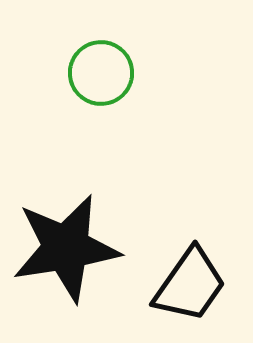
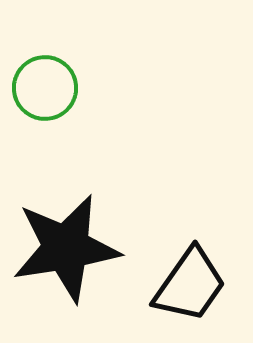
green circle: moved 56 px left, 15 px down
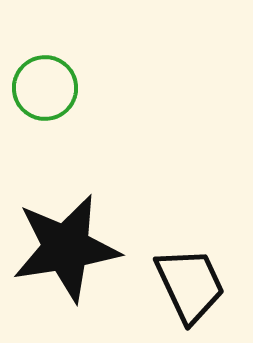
black trapezoid: rotated 60 degrees counterclockwise
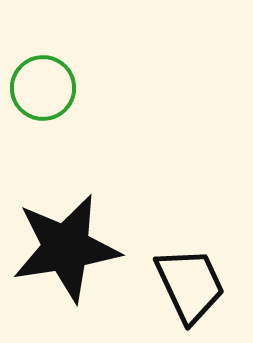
green circle: moved 2 px left
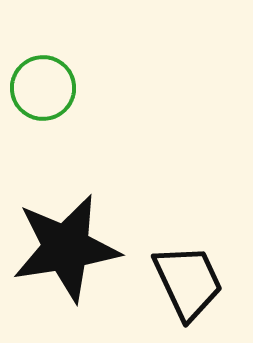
black trapezoid: moved 2 px left, 3 px up
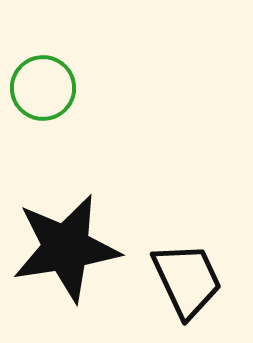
black trapezoid: moved 1 px left, 2 px up
